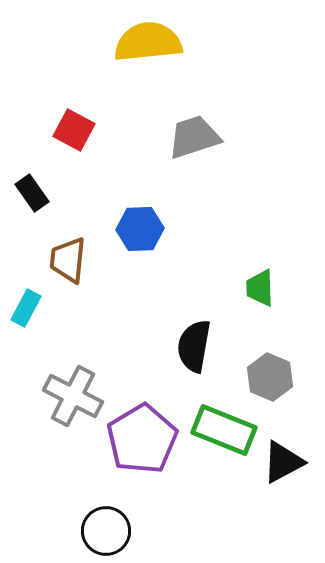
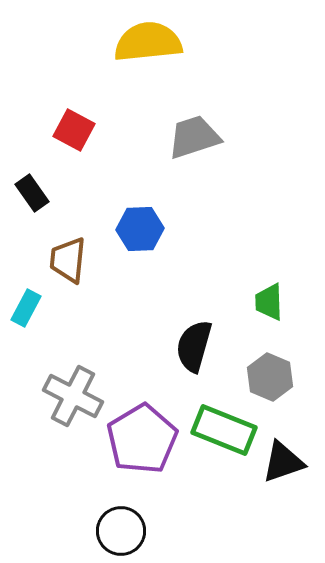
green trapezoid: moved 9 px right, 14 px down
black semicircle: rotated 6 degrees clockwise
black triangle: rotated 9 degrees clockwise
black circle: moved 15 px right
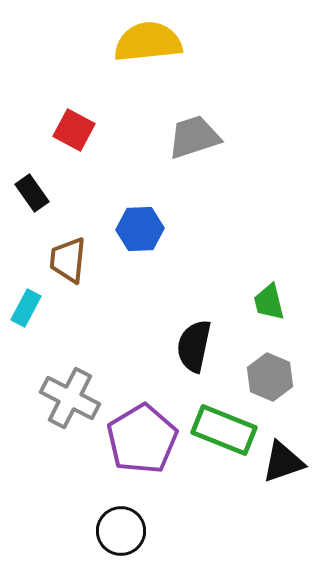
green trapezoid: rotated 12 degrees counterclockwise
black semicircle: rotated 4 degrees counterclockwise
gray cross: moved 3 px left, 2 px down
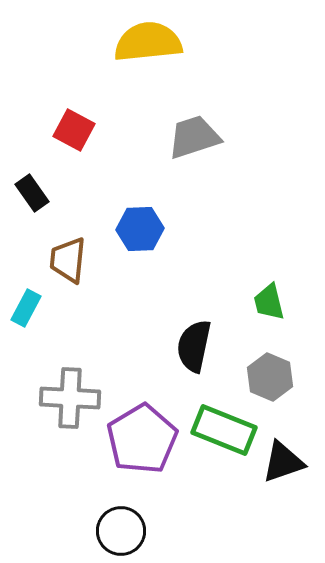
gray cross: rotated 24 degrees counterclockwise
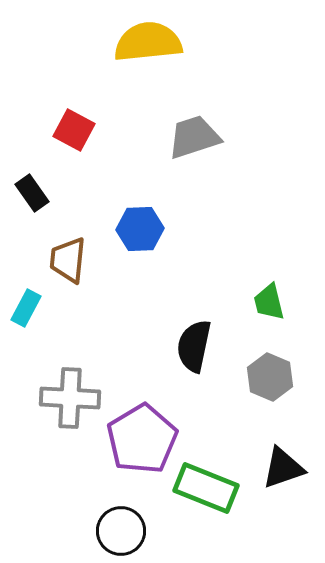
green rectangle: moved 18 px left, 58 px down
black triangle: moved 6 px down
